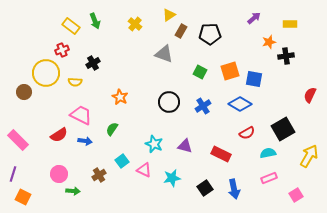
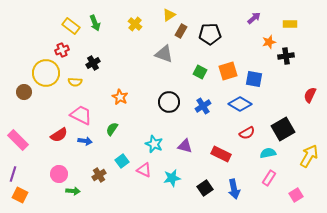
green arrow at (95, 21): moved 2 px down
orange square at (230, 71): moved 2 px left
pink rectangle at (269, 178): rotated 35 degrees counterclockwise
orange square at (23, 197): moved 3 px left, 2 px up
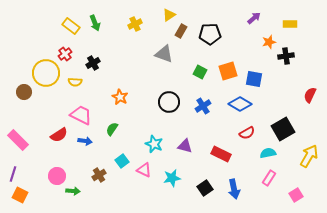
yellow cross at (135, 24): rotated 24 degrees clockwise
red cross at (62, 50): moved 3 px right, 4 px down; rotated 16 degrees counterclockwise
pink circle at (59, 174): moved 2 px left, 2 px down
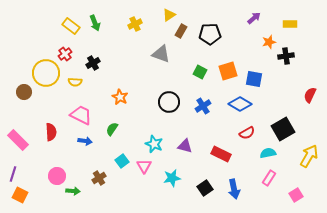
gray triangle at (164, 54): moved 3 px left
red semicircle at (59, 135): moved 8 px left, 3 px up; rotated 60 degrees counterclockwise
pink triangle at (144, 170): moved 4 px up; rotated 35 degrees clockwise
brown cross at (99, 175): moved 3 px down
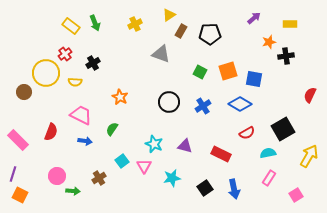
red semicircle at (51, 132): rotated 24 degrees clockwise
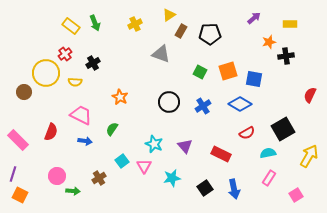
purple triangle at (185, 146): rotated 35 degrees clockwise
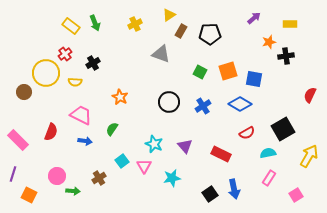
black square at (205, 188): moved 5 px right, 6 px down
orange square at (20, 195): moved 9 px right
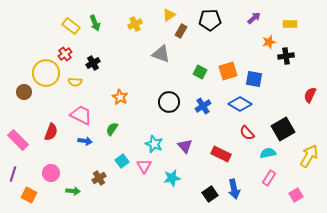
black pentagon at (210, 34): moved 14 px up
red semicircle at (247, 133): rotated 77 degrees clockwise
pink circle at (57, 176): moved 6 px left, 3 px up
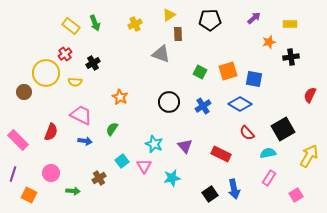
brown rectangle at (181, 31): moved 3 px left, 3 px down; rotated 32 degrees counterclockwise
black cross at (286, 56): moved 5 px right, 1 px down
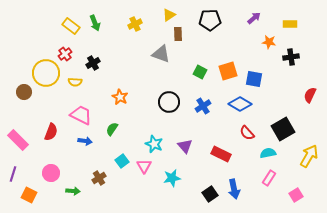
orange star at (269, 42): rotated 24 degrees clockwise
